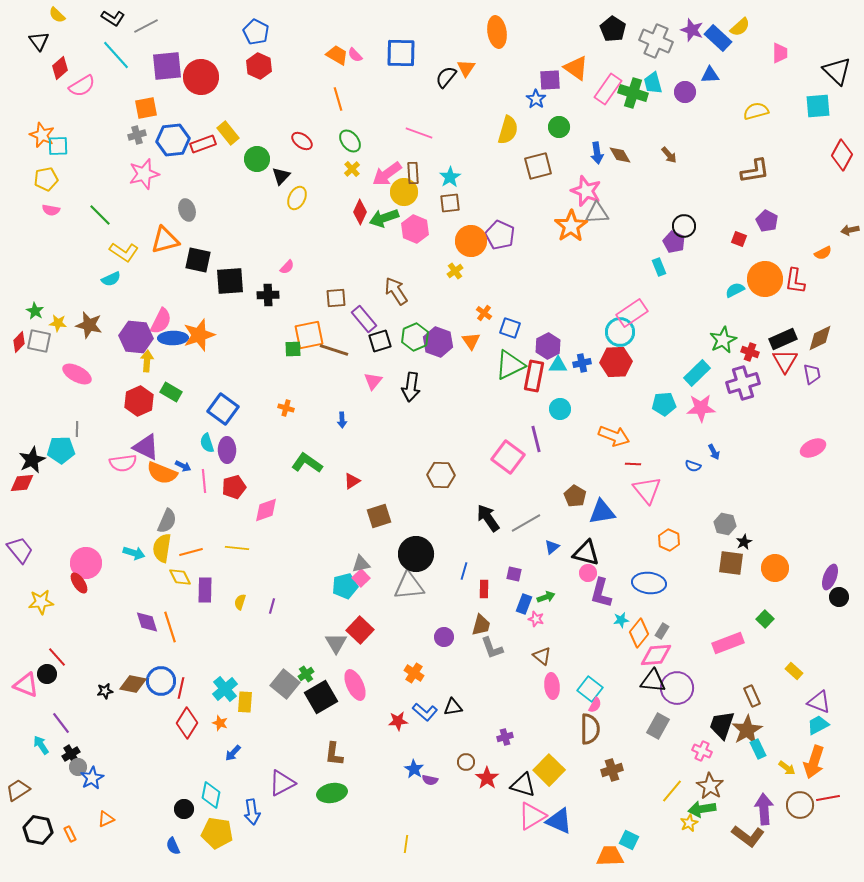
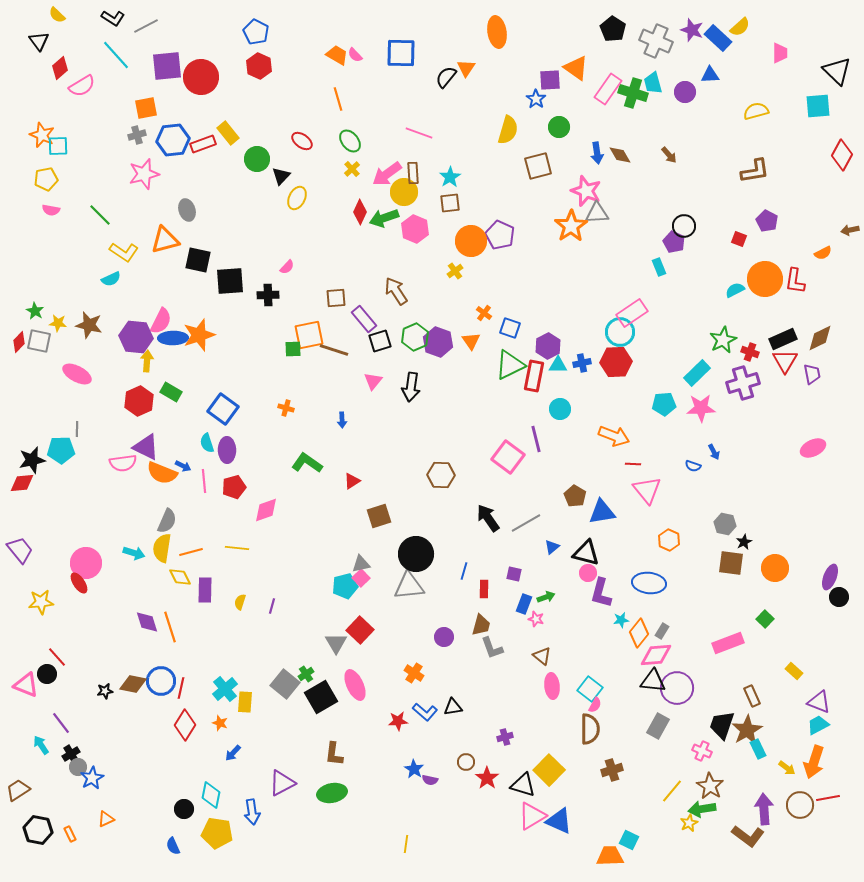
black star at (32, 460): rotated 12 degrees clockwise
red diamond at (187, 723): moved 2 px left, 2 px down
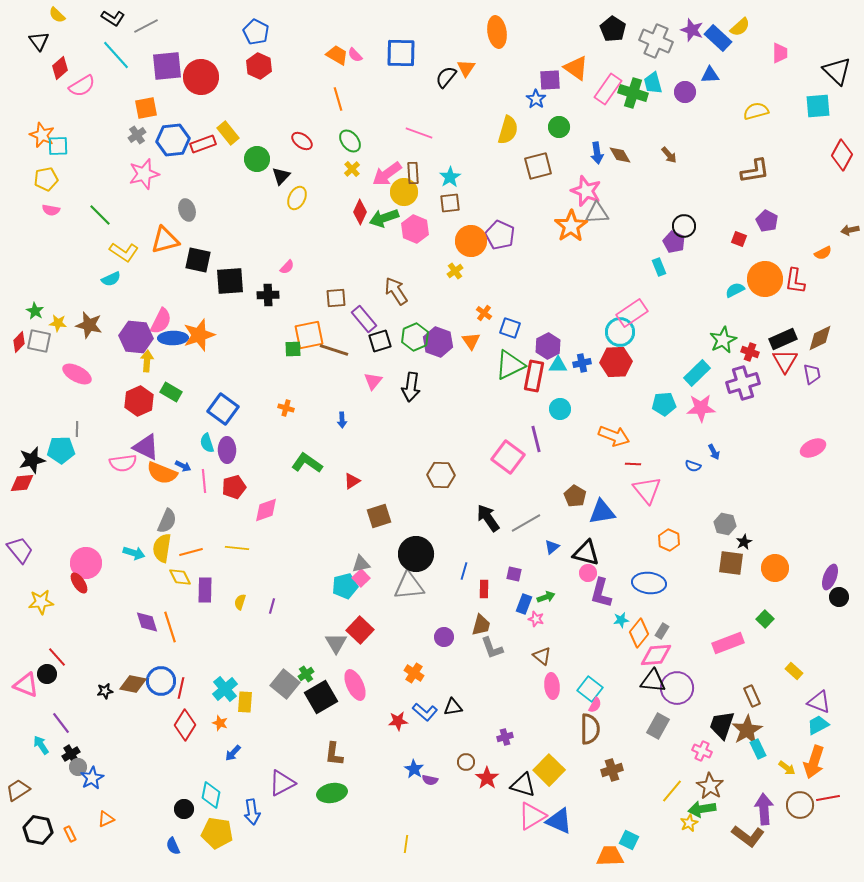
gray cross at (137, 135): rotated 18 degrees counterclockwise
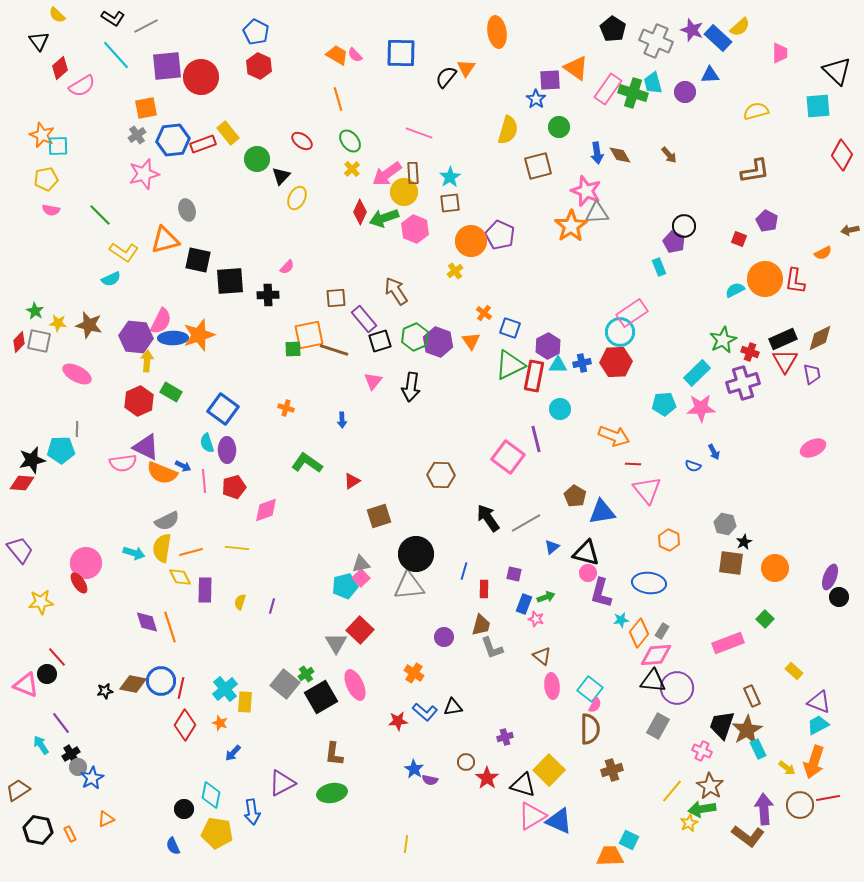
red diamond at (22, 483): rotated 10 degrees clockwise
gray semicircle at (167, 521): rotated 40 degrees clockwise
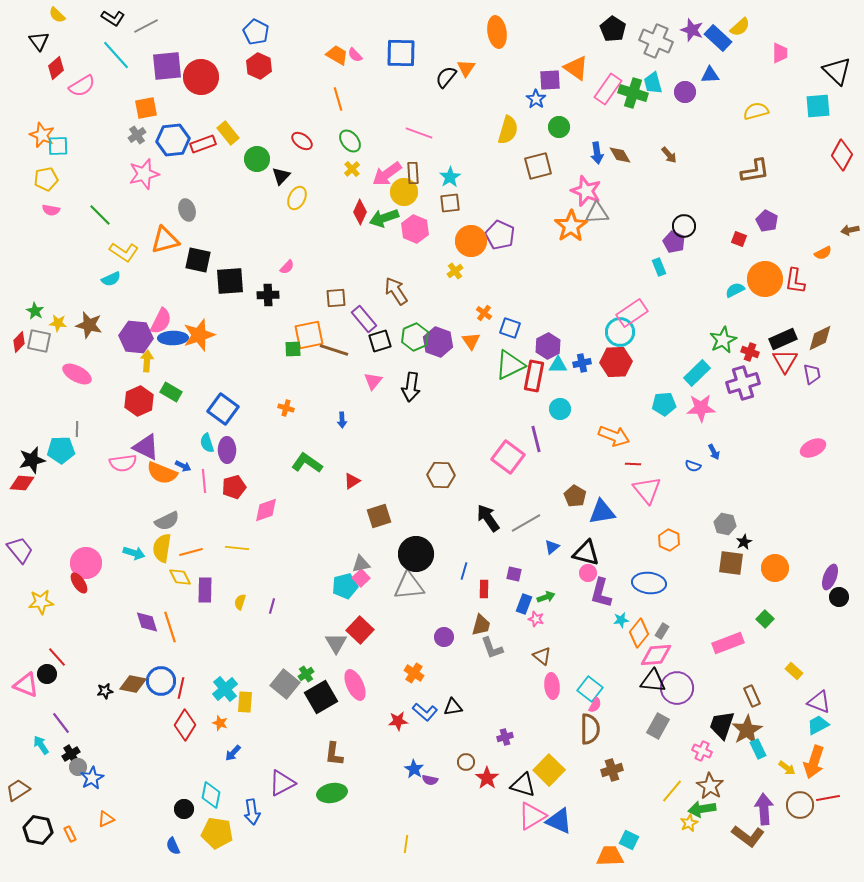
red diamond at (60, 68): moved 4 px left
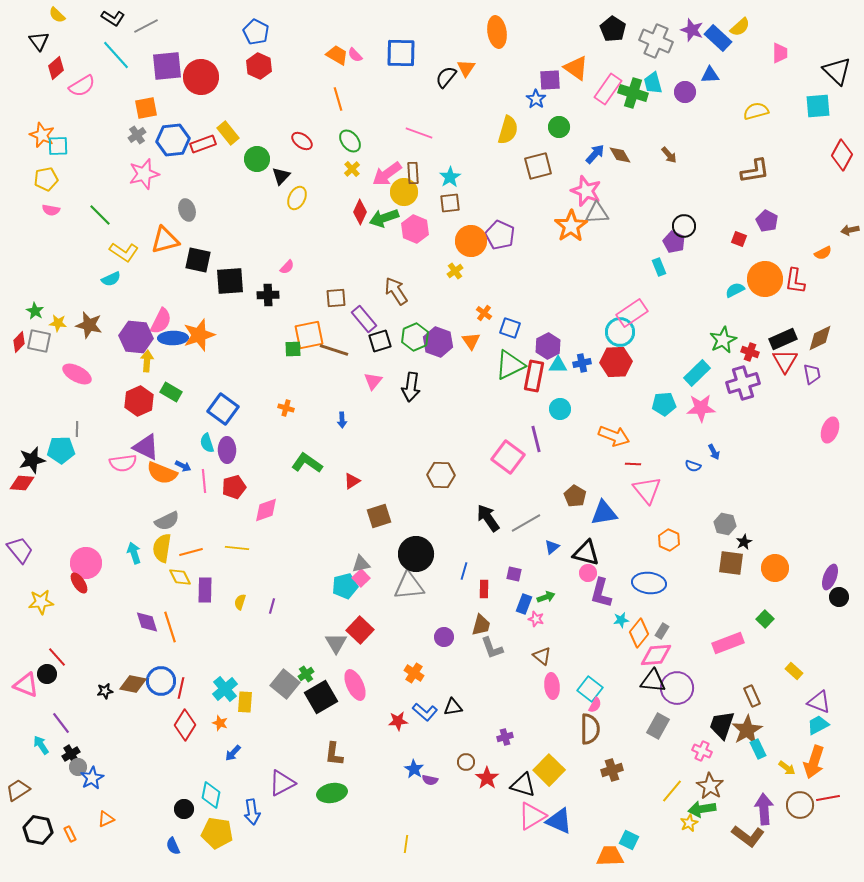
blue arrow at (597, 153): moved 2 px left, 1 px down; rotated 130 degrees counterclockwise
pink ellipse at (813, 448): moved 17 px right, 18 px up; rotated 45 degrees counterclockwise
blue triangle at (602, 512): moved 2 px right, 1 px down
cyan arrow at (134, 553): rotated 125 degrees counterclockwise
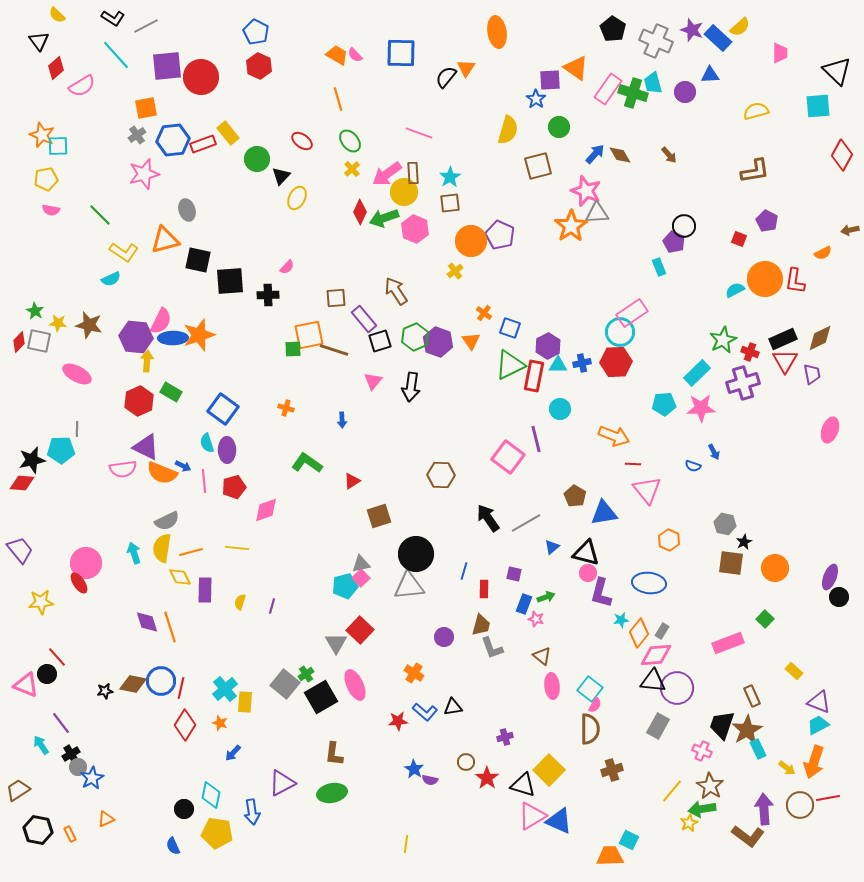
pink semicircle at (123, 463): moved 6 px down
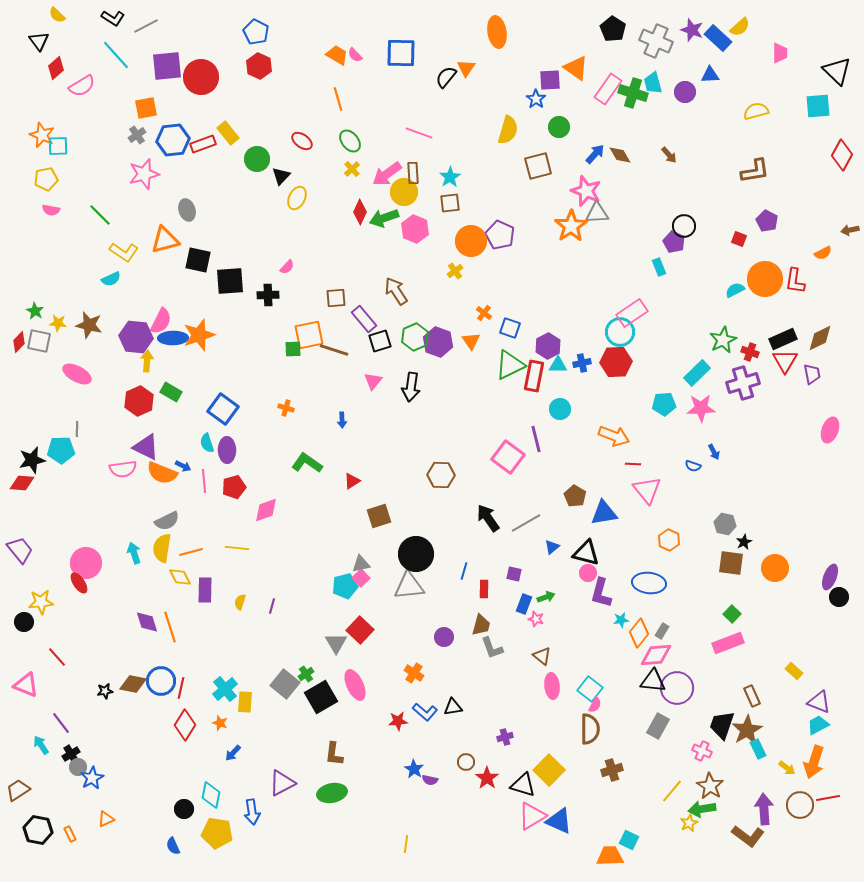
green square at (765, 619): moved 33 px left, 5 px up
black circle at (47, 674): moved 23 px left, 52 px up
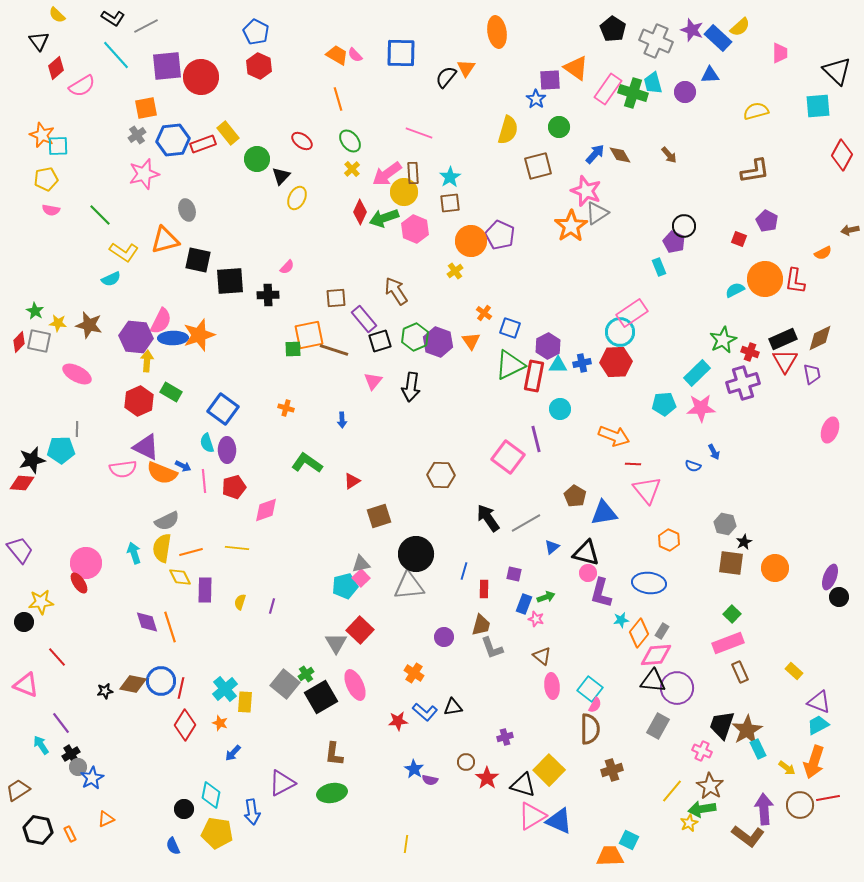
gray triangle at (597, 213): rotated 30 degrees counterclockwise
brown rectangle at (752, 696): moved 12 px left, 24 px up
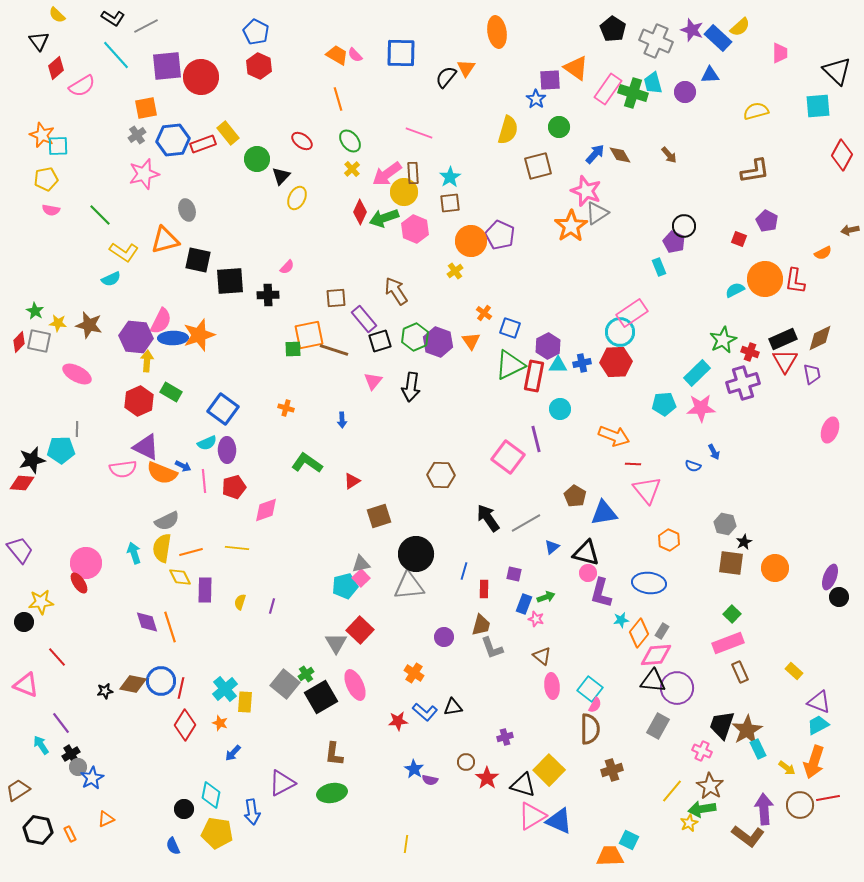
cyan semicircle at (207, 443): rotated 96 degrees counterclockwise
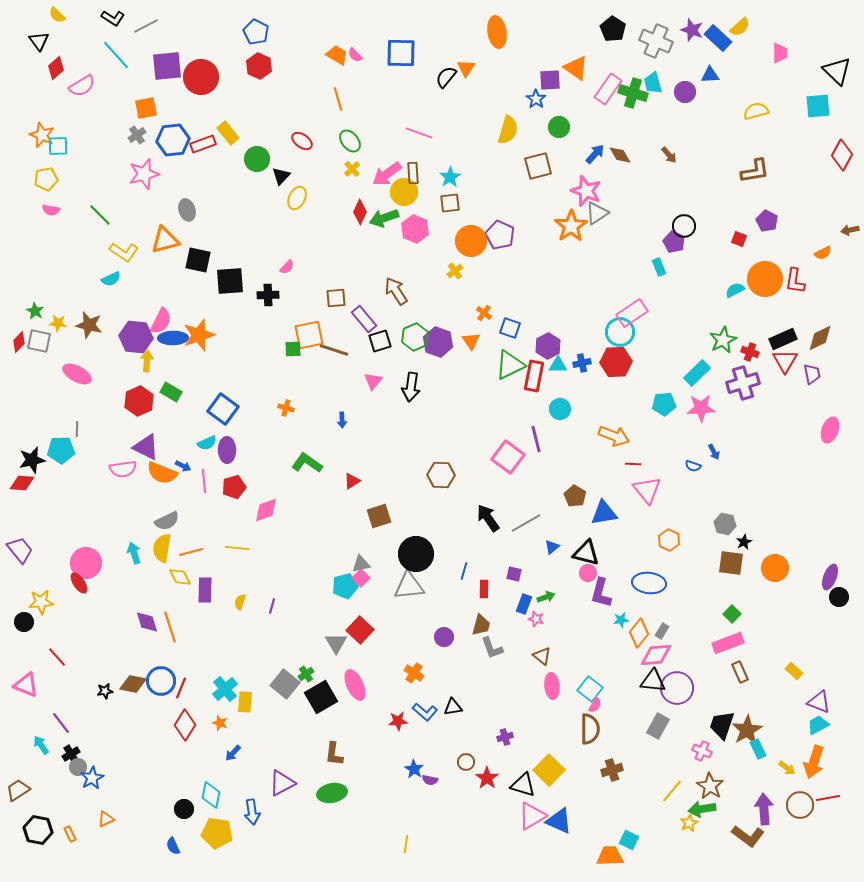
red line at (181, 688): rotated 10 degrees clockwise
